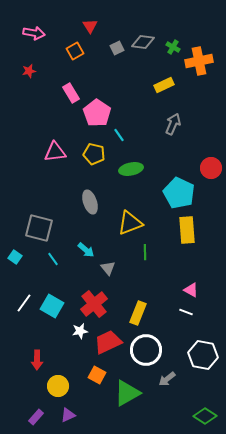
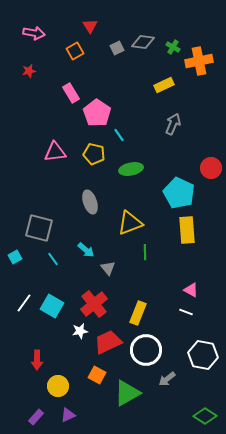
cyan square at (15, 257): rotated 24 degrees clockwise
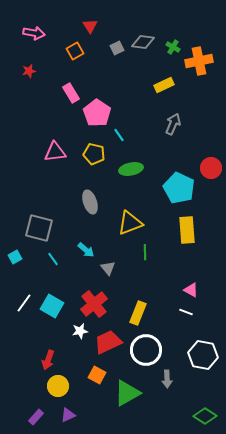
cyan pentagon at (179, 193): moved 5 px up
red arrow at (37, 360): moved 11 px right; rotated 18 degrees clockwise
gray arrow at (167, 379): rotated 54 degrees counterclockwise
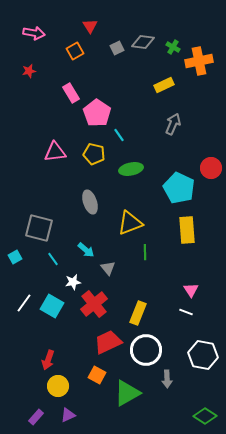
pink triangle at (191, 290): rotated 28 degrees clockwise
white star at (80, 331): moved 7 px left, 49 px up
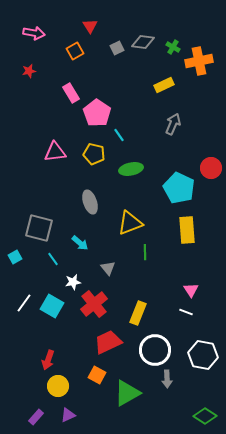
cyan arrow at (86, 250): moved 6 px left, 7 px up
white circle at (146, 350): moved 9 px right
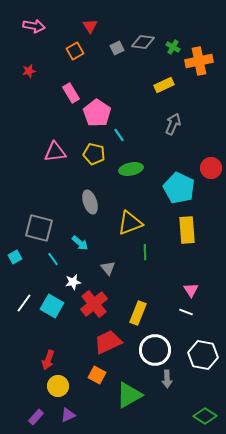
pink arrow at (34, 33): moved 7 px up
green triangle at (127, 393): moved 2 px right, 2 px down
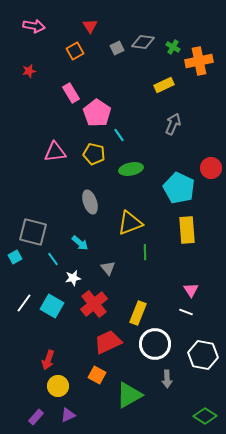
gray square at (39, 228): moved 6 px left, 4 px down
white star at (73, 282): moved 4 px up
white circle at (155, 350): moved 6 px up
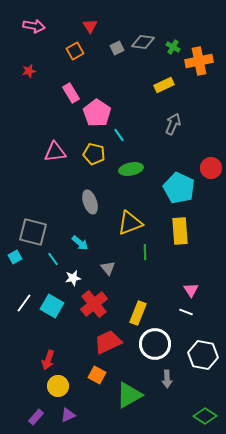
yellow rectangle at (187, 230): moved 7 px left, 1 px down
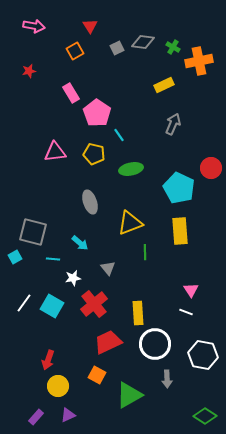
cyan line at (53, 259): rotated 48 degrees counterclockwise
yellow rectangle at (138, 313): rotated 25 degrees counterclockwise
